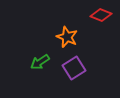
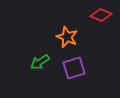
purple square: rotated 15 degrees clockwise
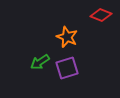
purple square: moved 7 px left
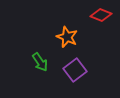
green arrow: rotated 90 degrees counterclockwise
purple square: moved 8 px right, 2 px down; rotated 20 degrees counterclockwise
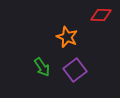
red diamond: rotated 20 degrees counterclockwise
green arrow: moved 2 px right, 5 px down
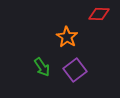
red diamond: moved 2 px left, 1 px up
orange star: rotated 10 degrees clockwise
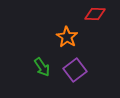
red diamond: moved 4 px left
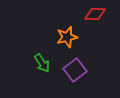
orange star: rotated 25 degrees clockwise
green arrow: moved 4 px up
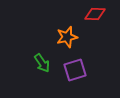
purple square: rotated 20 degrees clockwise
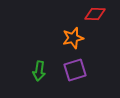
orange star: moved 6 px right, 1 px down
green arrow: moved 3 px left, 8 px down; rotated 42 degrees clockwise
